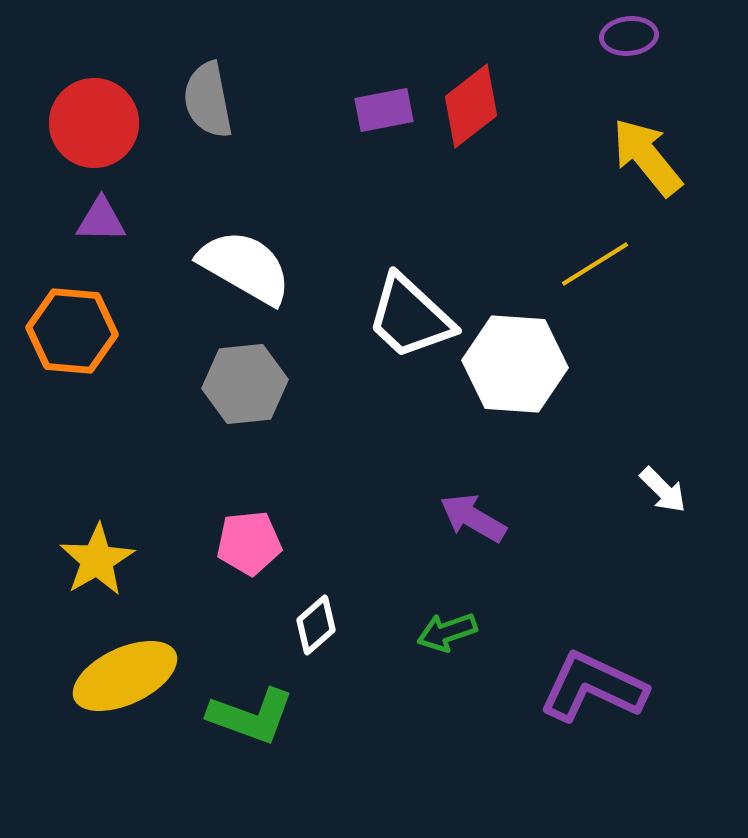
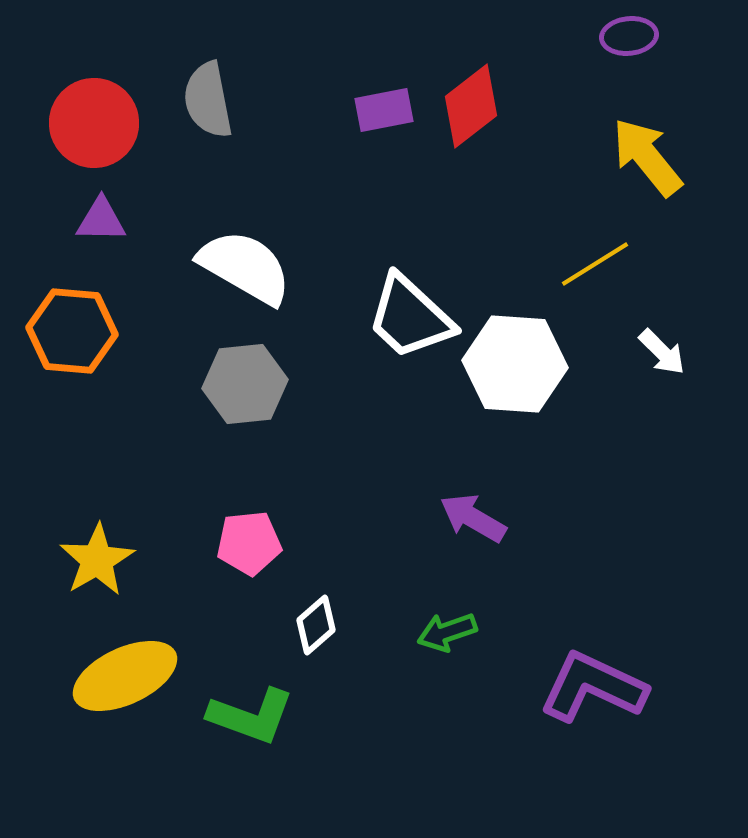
white arrow: moved 1 px left, 138 px up
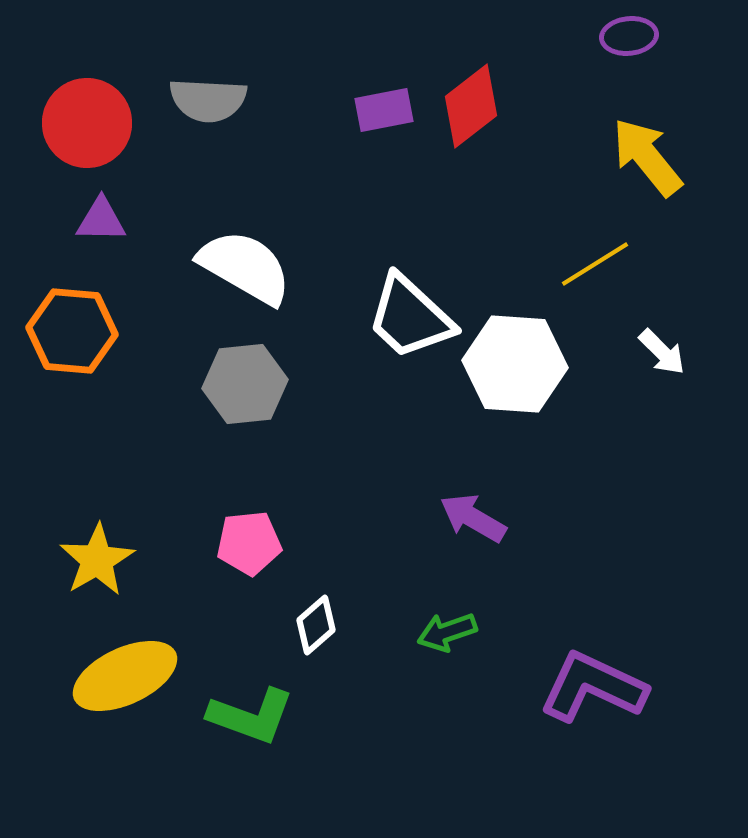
gray semicircle: rotated 76 degrees counterclockwise
red circle: moved 7 px left
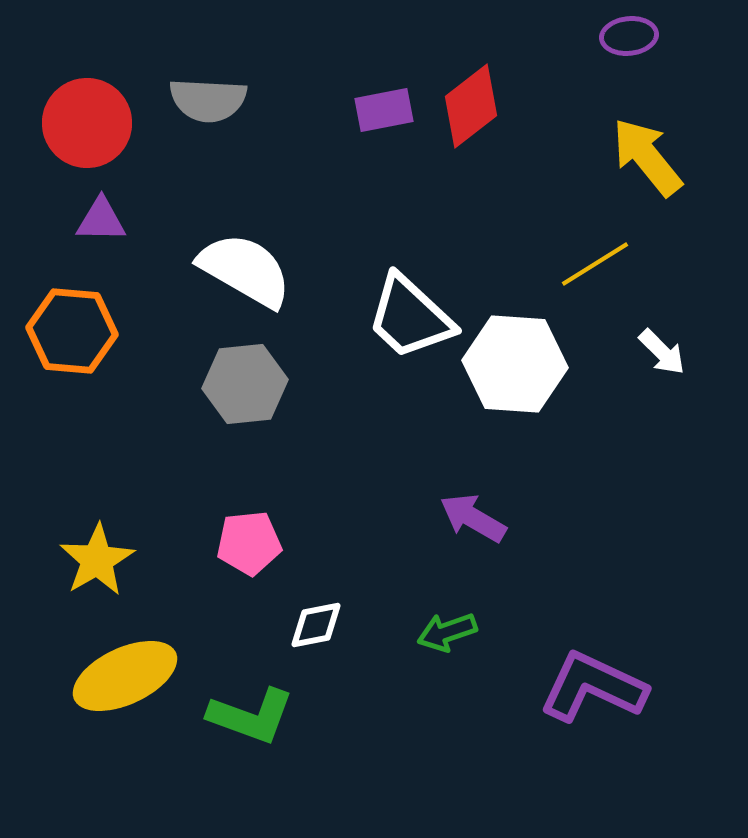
white semicircle: moved 3 px down
white diamond: rotated 30 degrees clockwise
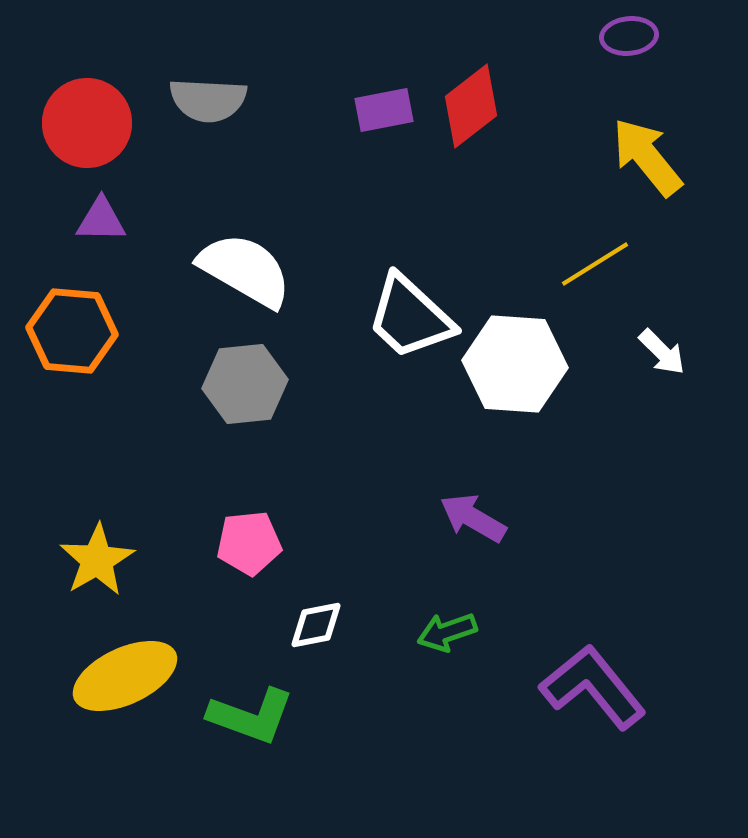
purple L-shape: rotated 26 degrees clockwise
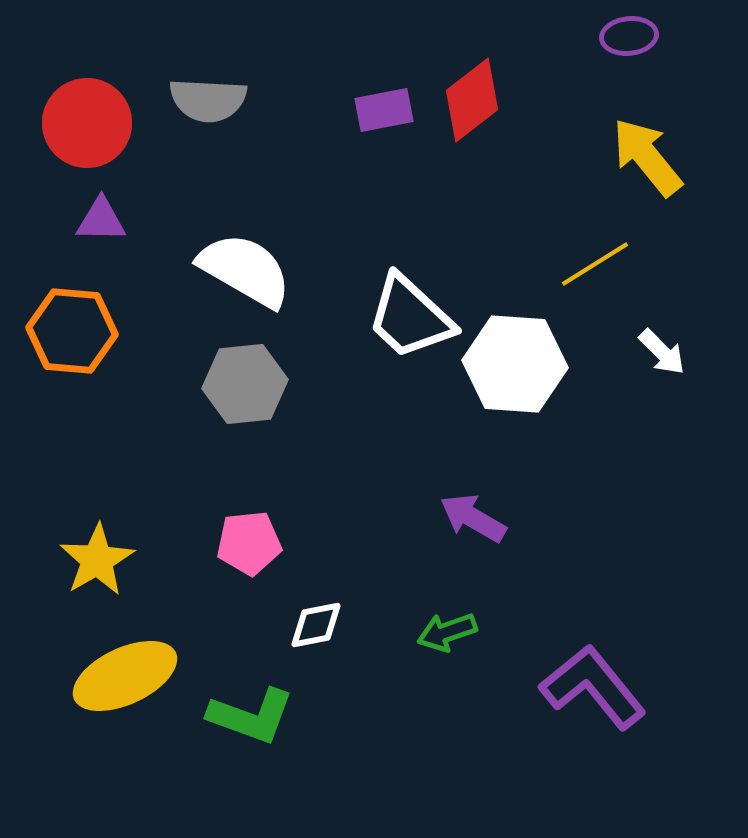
red diamond: moved 1 px right, 6 px up
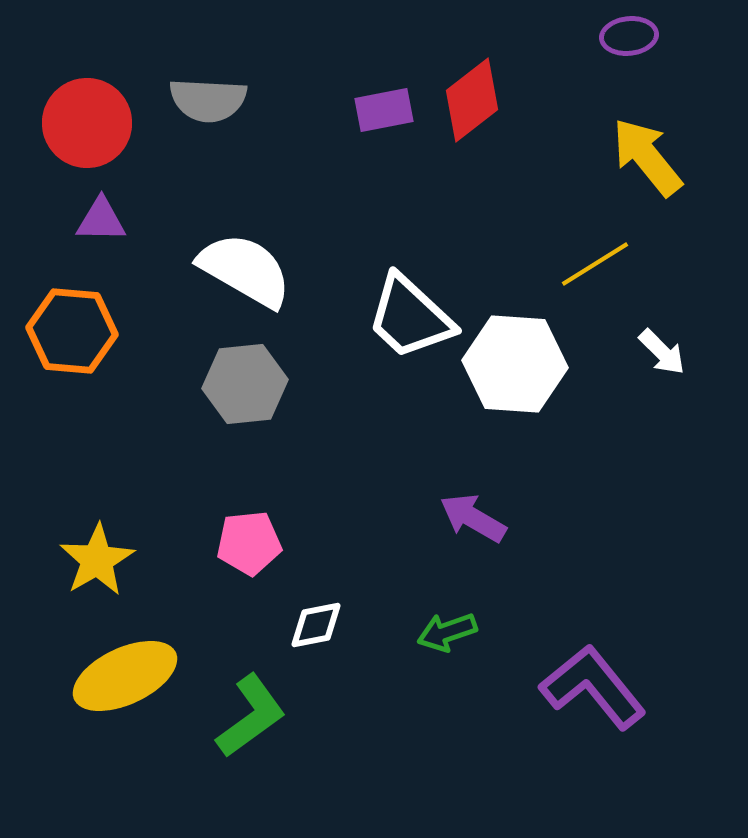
green L-shape: rotated 56 degrees counterclockwise
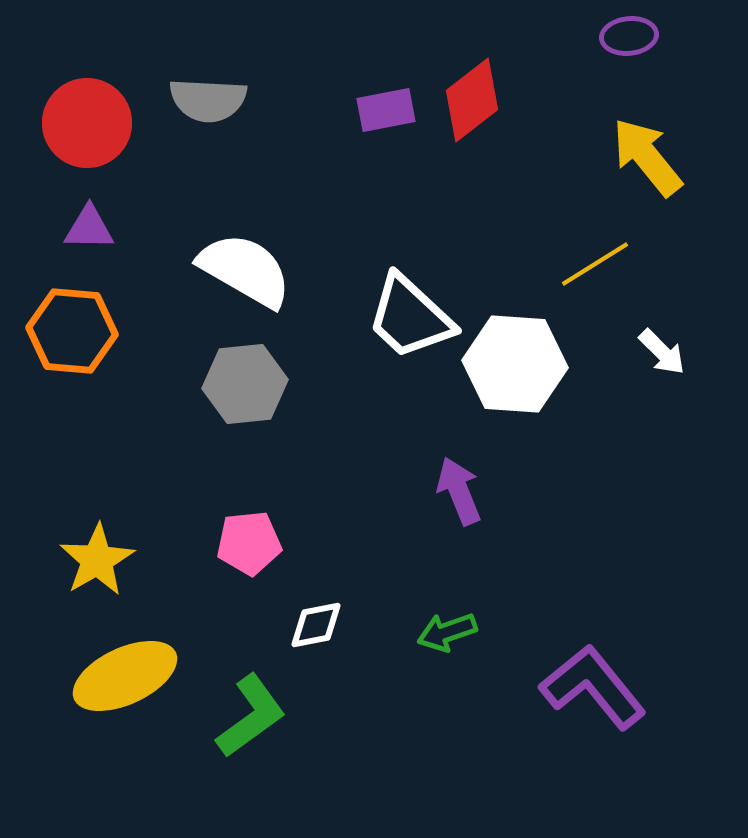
purple rectangle: moved 2 px right
purple triangle: moved 12 px left, 8 px down
purple arrow: moved 14 px left, 27 px up; rotated 38 degrees clockwise
